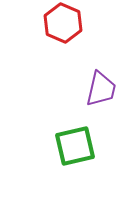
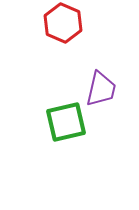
green square: moved 9 px left, 24 px up
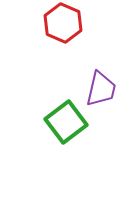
green square: rotated 24 degrees counterclockwise
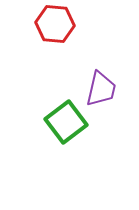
red hexagon: moved 8 px left, 1 px down; rotated 18 degrees counterclockwise
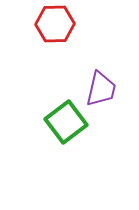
red hexagon: rotated 6 degrees counterclockwise
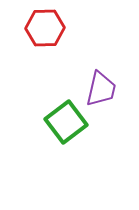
red hexagon: moved 10 px left, 4 px down
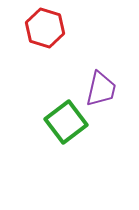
red hexagon: rotated 18 degrees clockwise
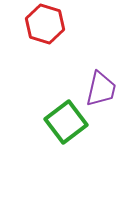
red hexagon: moved 4 px up
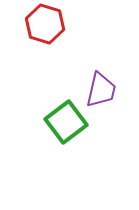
purple trapezoid: moved 1 px down
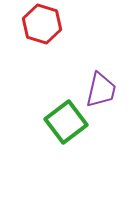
red hexagon: moved 3 px left
